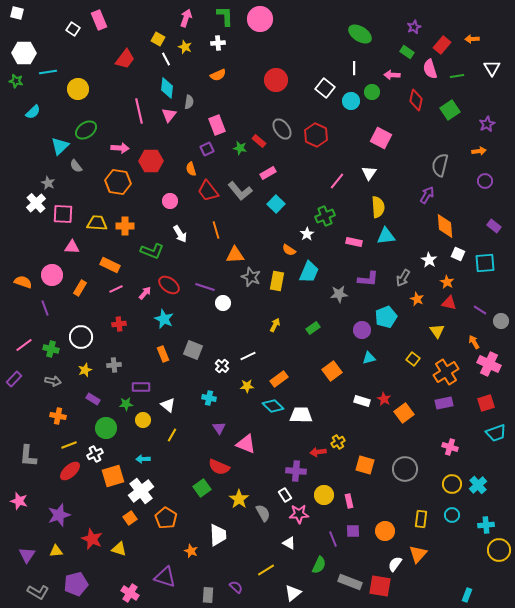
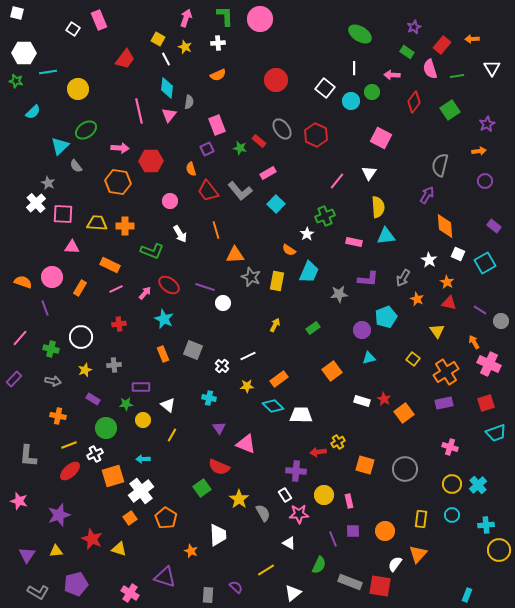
red diamond at (416, 100): moved 2 px left, 2 px down; rotated 25 degrees clockwise
cyan square at (485, 263): rotated 25 degrees counterclockwise
pink circle at (52, 275): moved 2 px down
pink line at (24, 345): moved 4 px left, 7 px up; rotated 12 degrees counterclockwise
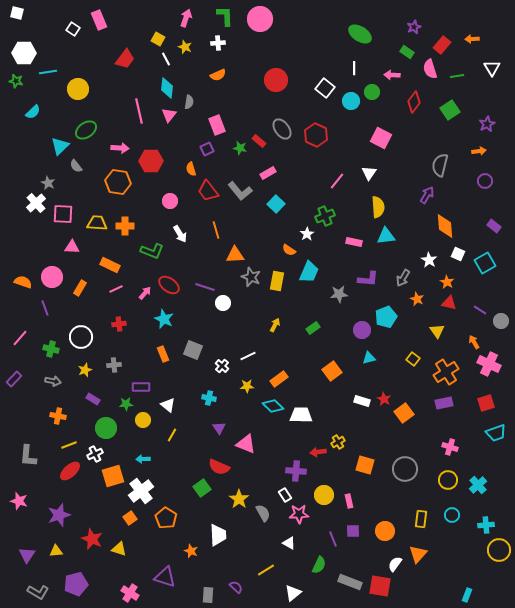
yellow circle at (452, 484): moved 4 px left, 4 px up
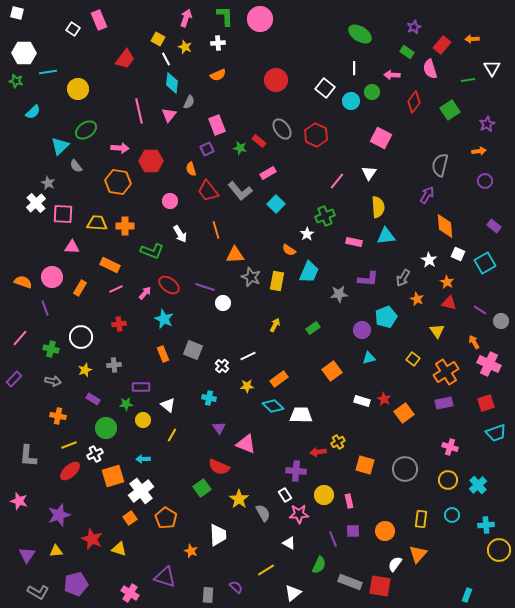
green line at (457, 76): moved 11 px right, 4 px down
cyan diamond at (167, 88): moved 5 px right, 5 px up
gray semicircle at (189, 102): rotated 16 degrees clockwise
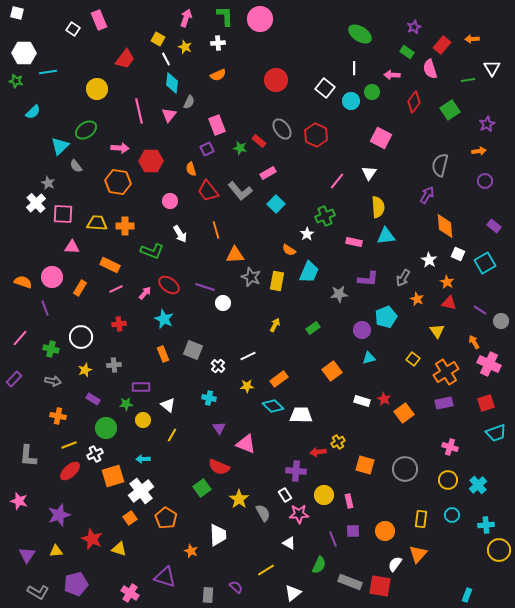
yellow circle at (78, 89): moved 19 px right
white cross at (222, 366): moved 4 px left
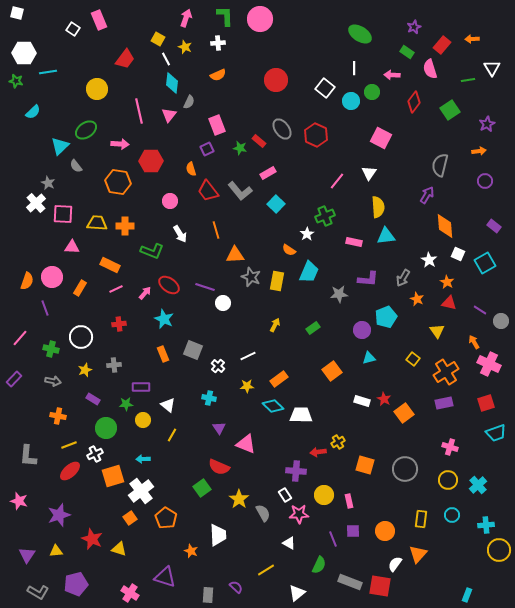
pink arrow at (120, 148): moved 4 px up
orange semicircle at (23, 282): moved 4 px right, 1 px up; rotated 90 degrees clockwise
white triangle at (293, 593): moved 4 px right
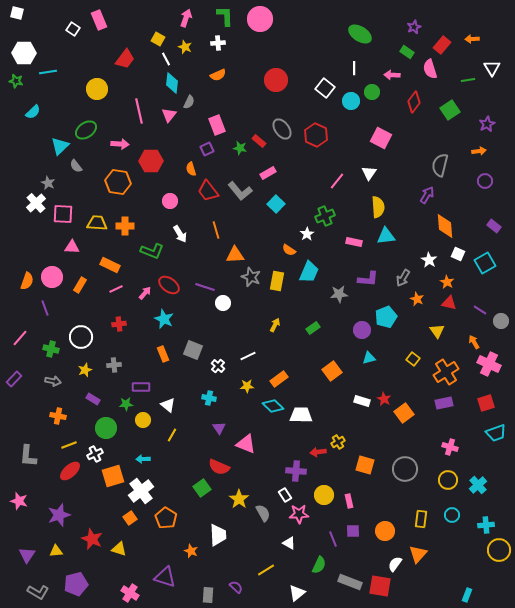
orange rectangle at (80, 288): moved 3 px up
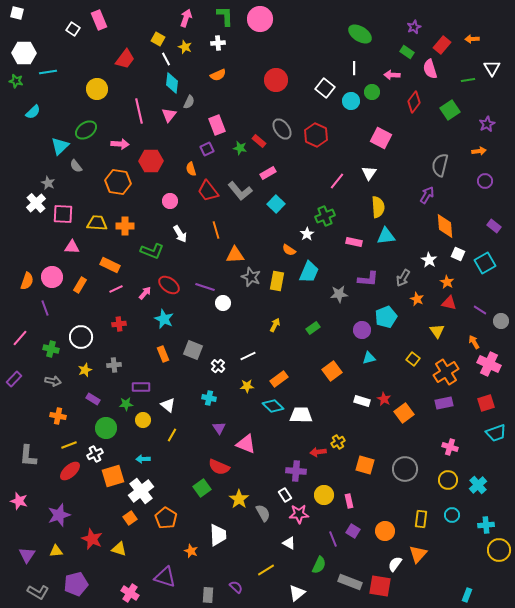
purple square at (353, 531): rotated 32 degrees clockwise
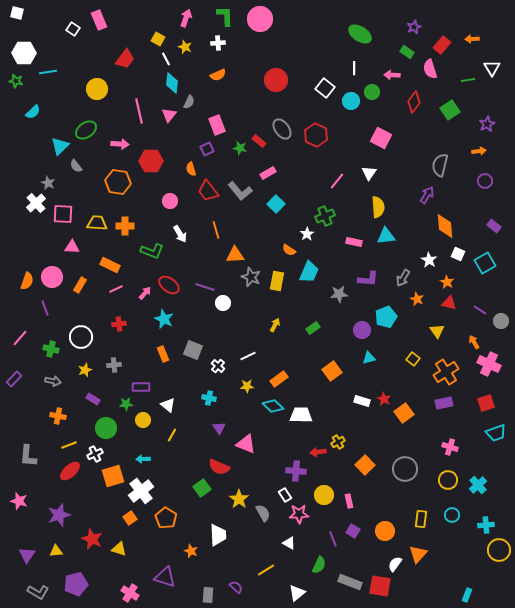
orange square at (365, 465): rotated 30 degrees clockwise
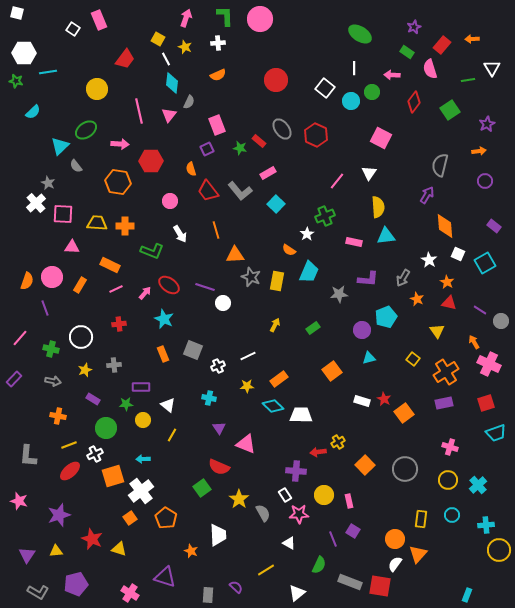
white cross at (218, 366): rotated 24 degrees clockwise
orange circle at (385, 531): moved 10 px right, 8 px down
